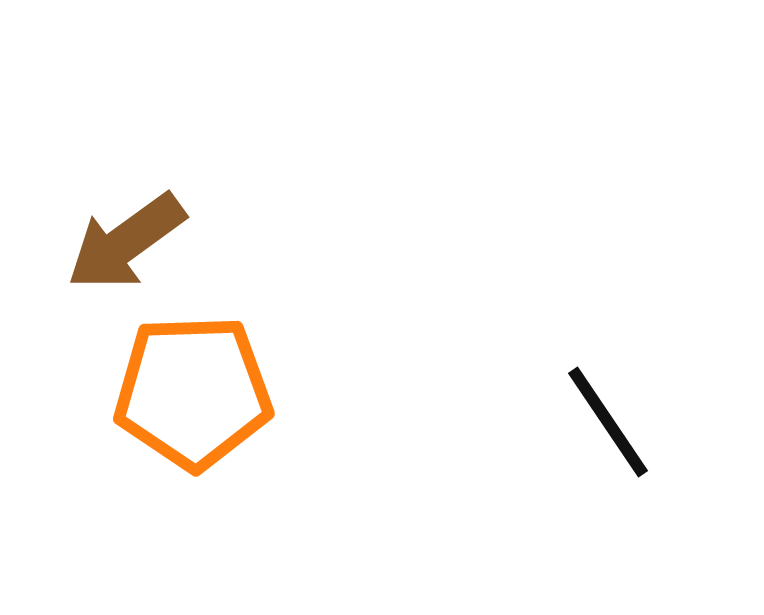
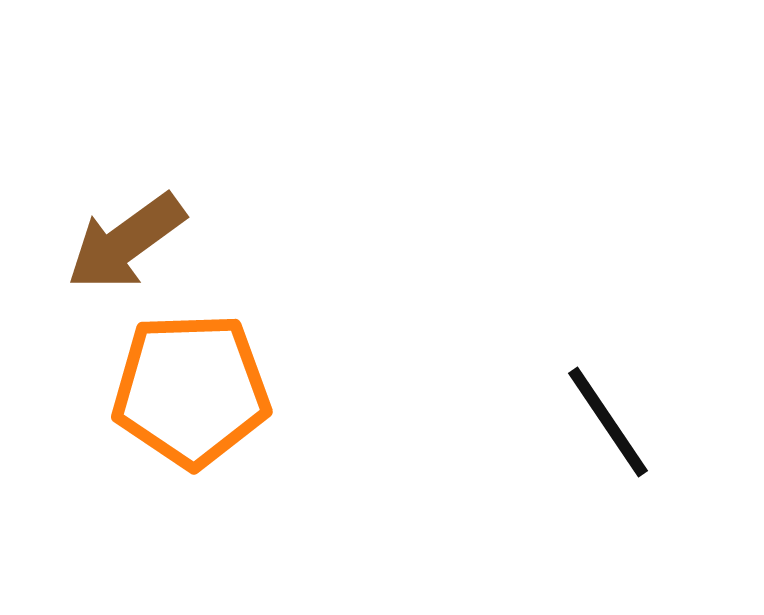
orange pentagon: moved 2 px left, 2 px up
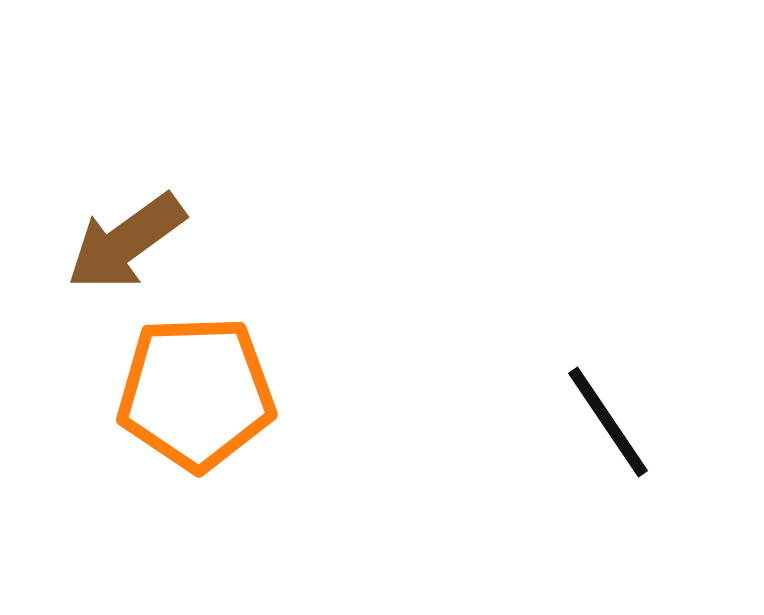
orange pentagon: moved 5 px right, 3 px down
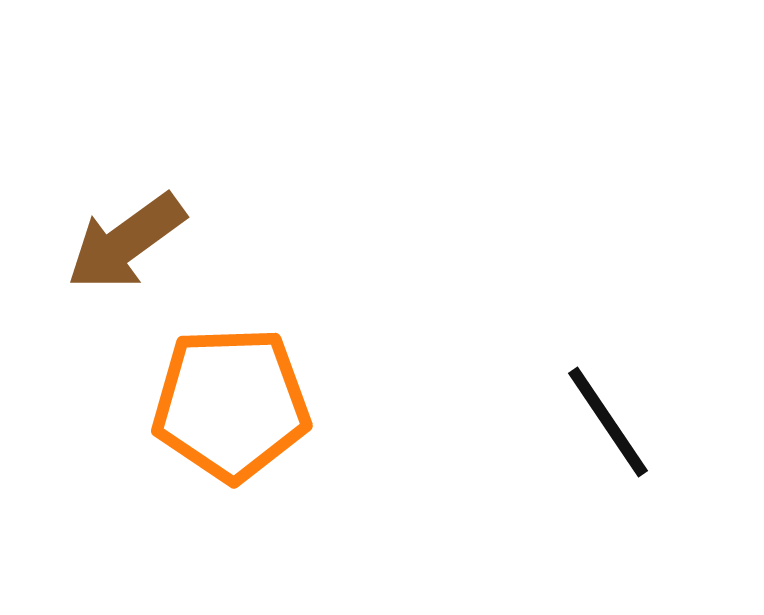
orange pentagon: moved 35 px right, 11 px down
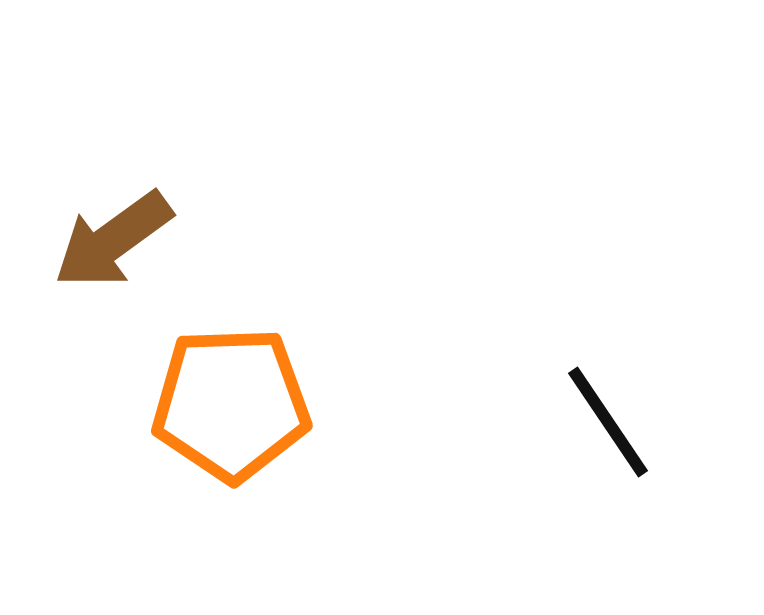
brown arrow: moved 13 px left, 2 px up
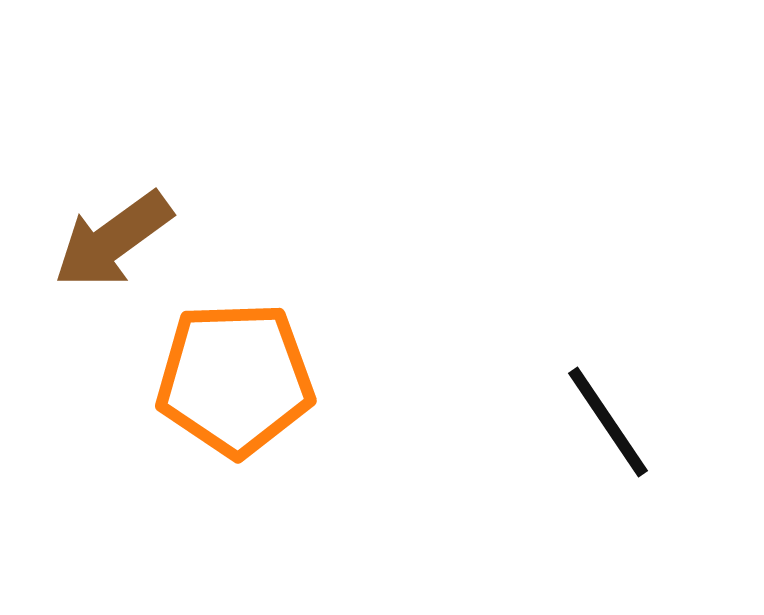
orange pentagon: moved 4 px right, 25 px up
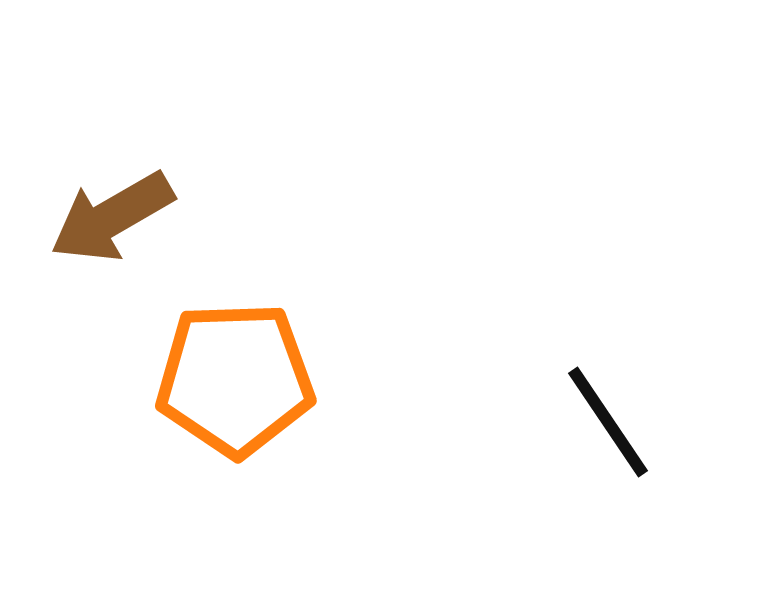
brown arrow: moved 1 px left, 23 px up; rotated 6 degrees clockwise
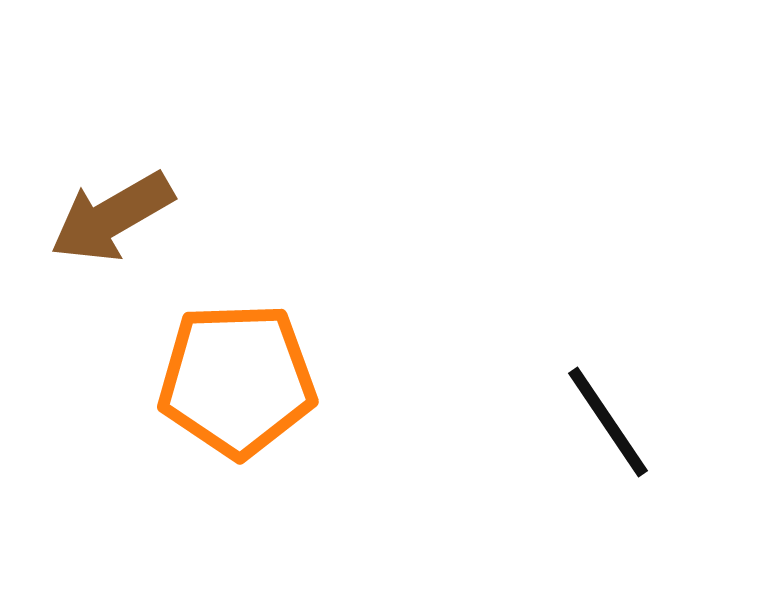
orange pentagon: moved 2 px right, 1 px down
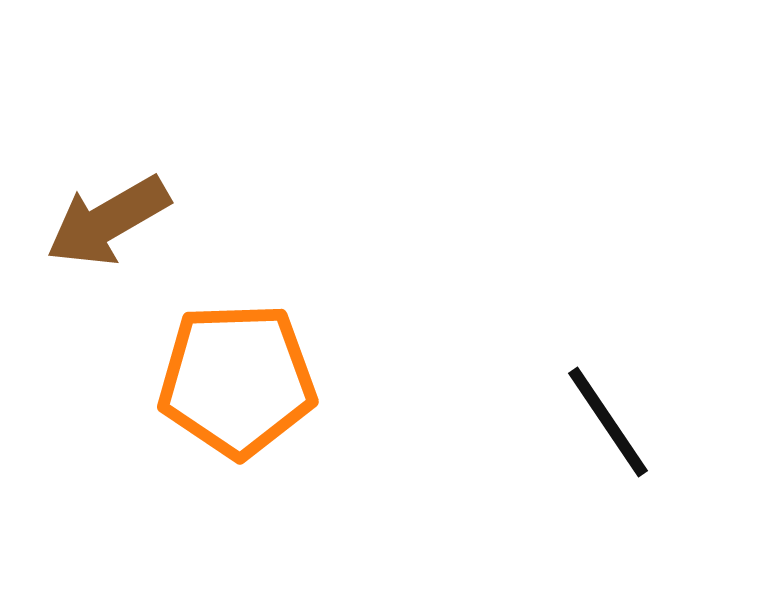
brown arrow: moved 4 px left, 4 px down
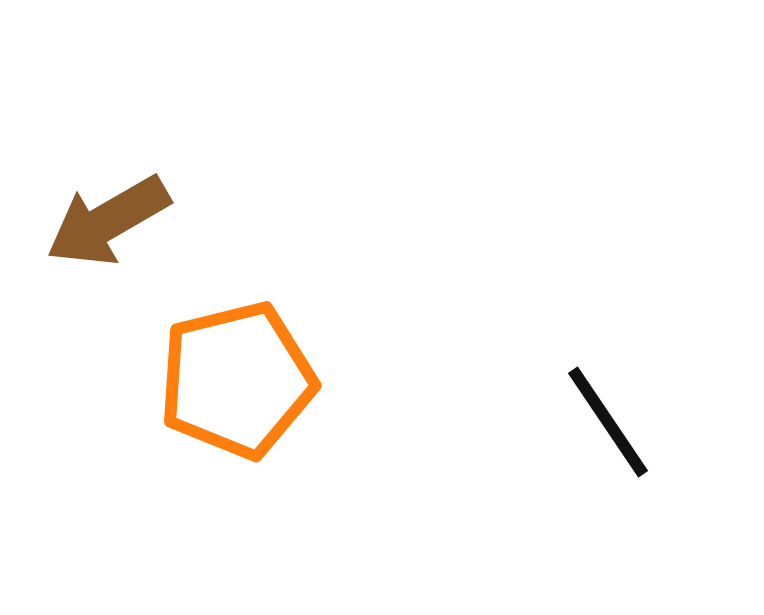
orange pentagon: rotated 12 degrees counterclockwise
